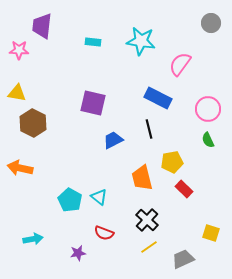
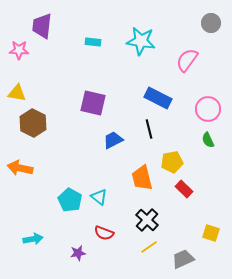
pink semicircle: moved 7 px right, 4 px up
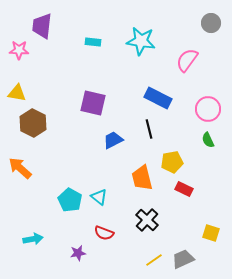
orange arrow: rotated 30 degrees clockwise
red rectangle: rotated 18 degrees counterclockwise
yellow line: moved 5 px right, 13 px down
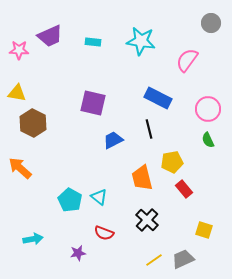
purple trapezoid: moved 8 px right, 10 px down; rotated 120 degrees counterclockwise
red rectangle: rotated 24 degrees clockwise
yellow square: moved 7 px left, 3 px up
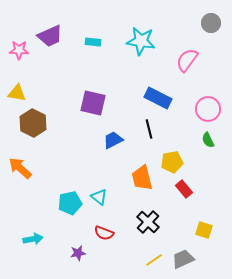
cyan pentagon: moved 3 px down; rotated 30 degrees clockwise
black cross: moved 1 px right, 2 px down
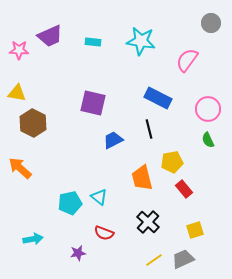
yellow square: moved 9 px left; rotated 36 degrees counterclockwise
